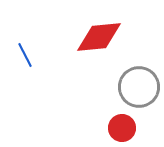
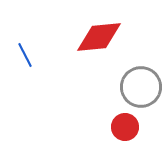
gray circle: moved 2 px right
red circle: moved 3 px right, 1 px up
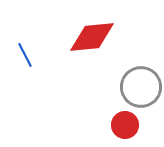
red diamond: moved 7 px left
red circle: moved 2 px up
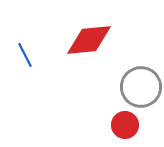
red diamond: moved 3 px left, 3 px down
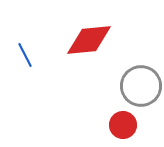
gray circle: moved 1 px up
red circle: moved 2 px left
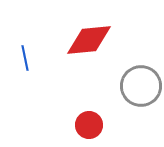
blue line: moved 3 px down; rotated 15 degrees clockwise
red circle: moved 34 px left
